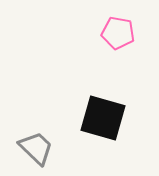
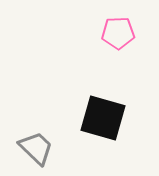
pink pentagon: rotated 12 degrees counterclockwise
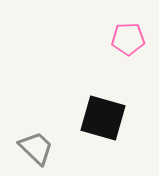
pink pentagon: moved 10 px right, 6 px down
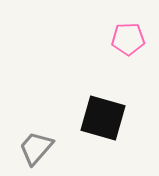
gray trapezoid: rotated 93 degrees counterclockwise
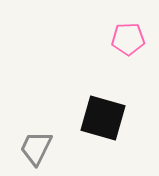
gray trapezoid: rotated 15 degrees counterclockwise
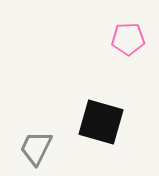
black square: moved 2 px left, 4 px down
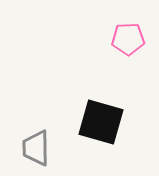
gray trapezoid: rotated 27 degrees counterclockwise
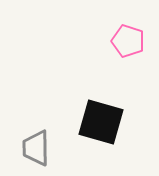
pink pentagon: moved 2 px down; rotated 20 degrees clockwise
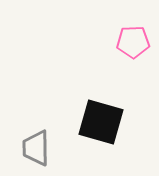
pink pentagon: moved 5 px right, 1 px down; rotated 20 degrees counterclockwise
